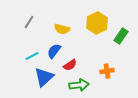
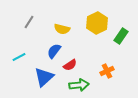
cyan line: moved 13 px left, 1 px down
orange cross: rotated 16 degrees counterclockwise
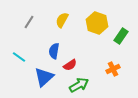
yellow hexagon: rotated 15 degrees counterclockwise
yellow semicircle: moved 9 px up; rotated 105 degrees clockwise
blue semicircle: rotated 28 degrees counterclockwise
cyan line: rotated 64 degrees clockwise
orange cross: moved 6 px right, 2 px up
green arrow: rotated 24 degrees counterclockwise
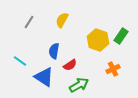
yellow hexagon: moved 1 px right, 17 px down
cyan line: moved 1 px right, 4 px down
blue triangle: rotated 45 degrees counterclockwise
